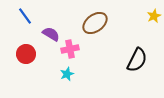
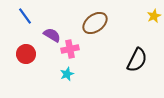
purple semicircle: moved 1 px right, 1 px down
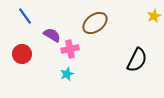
red circle: moved 4 px left
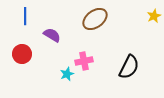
blue line: rotated 36 degrees clockwise
brown ellipse: moved 4 px up
pink cross: moved 14 px right, 12 px down
black semicircle: moved 8 px left, 7 px down
